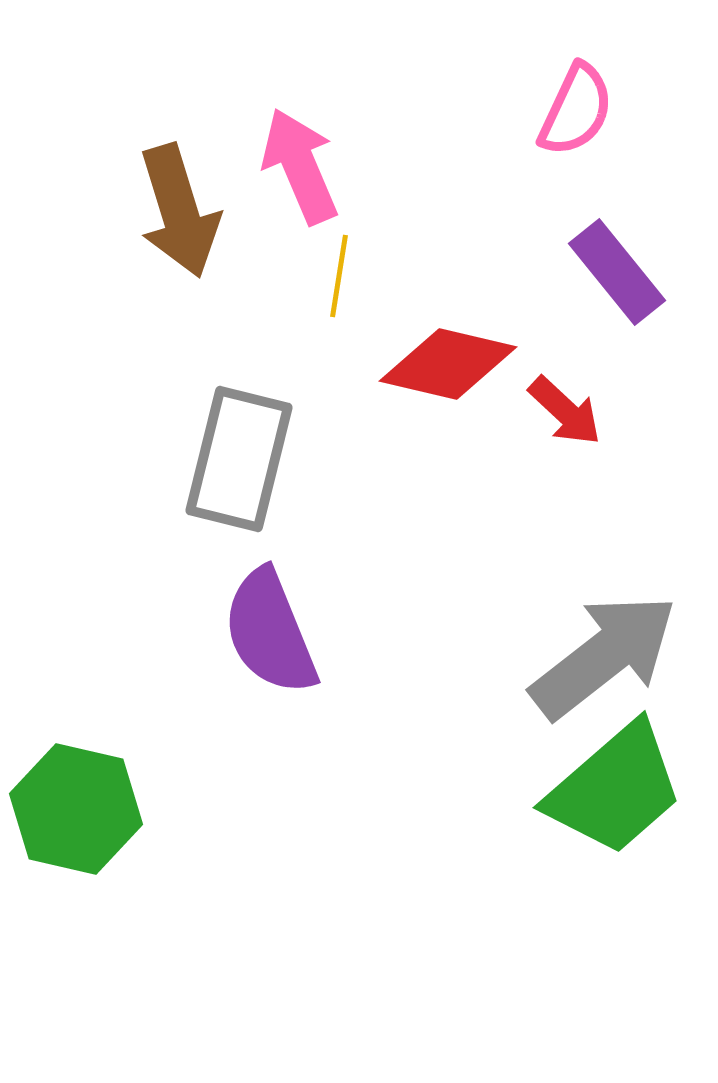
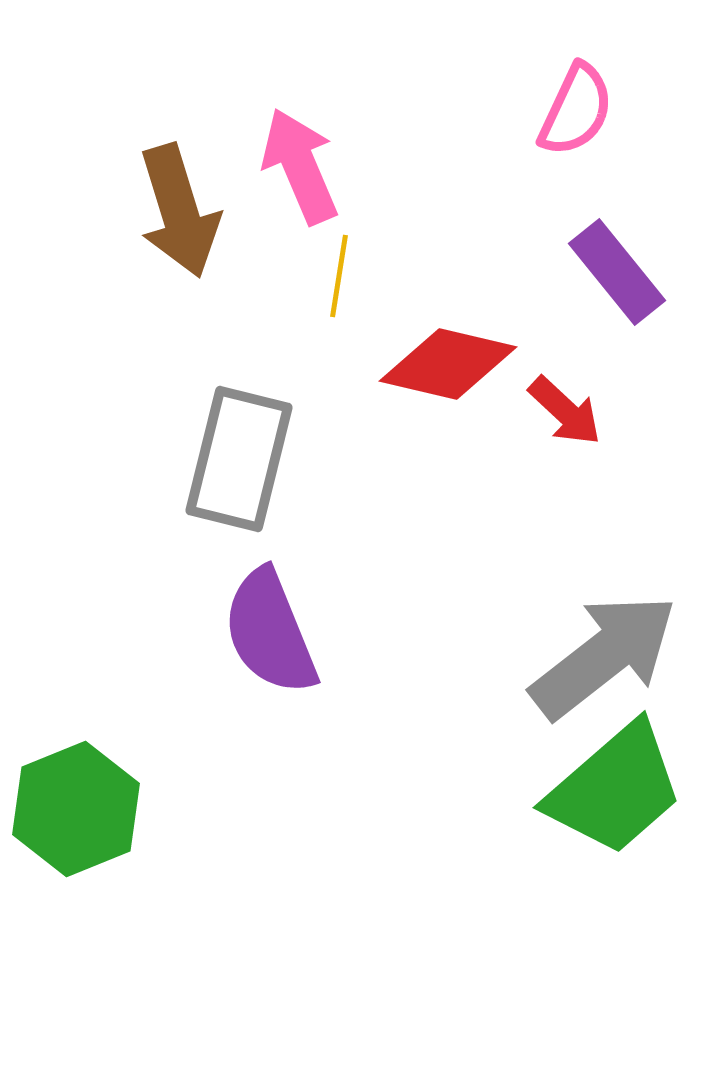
green hexagon: rotated 25 degrees clockwise
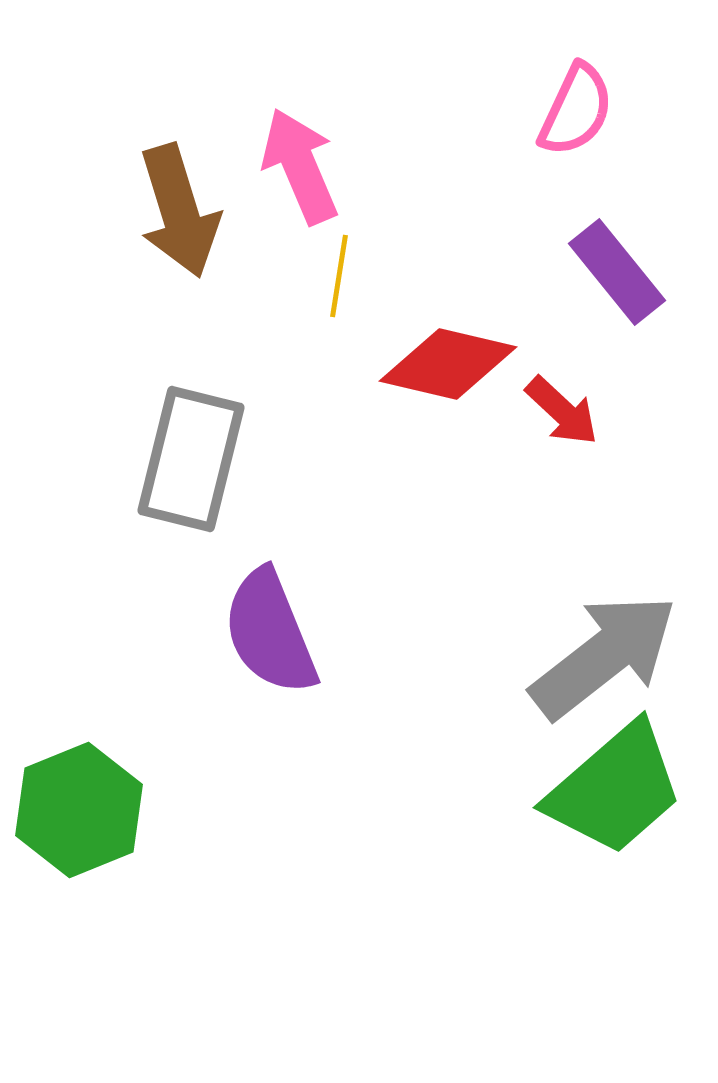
red arrow: moved 3 px left
gray rectangle: moved 48 px left
green hexagon: moved 3 px right, 1 px down
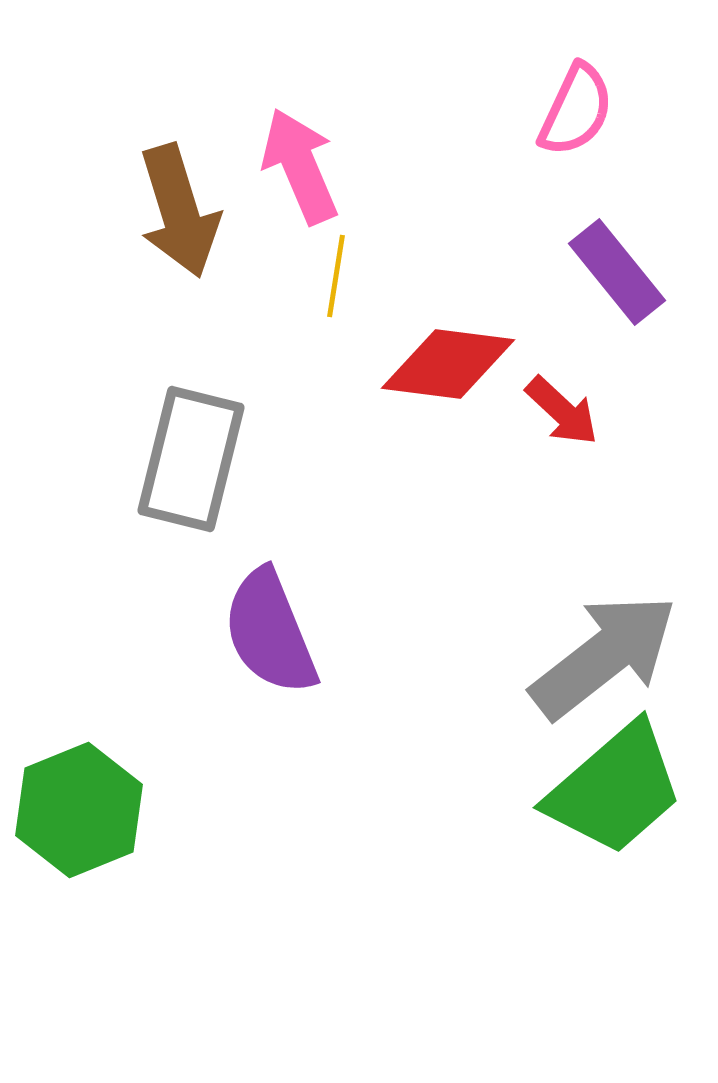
yellow line: moved 3 px left
red diamond: rotated 6 degrees counterclockwise
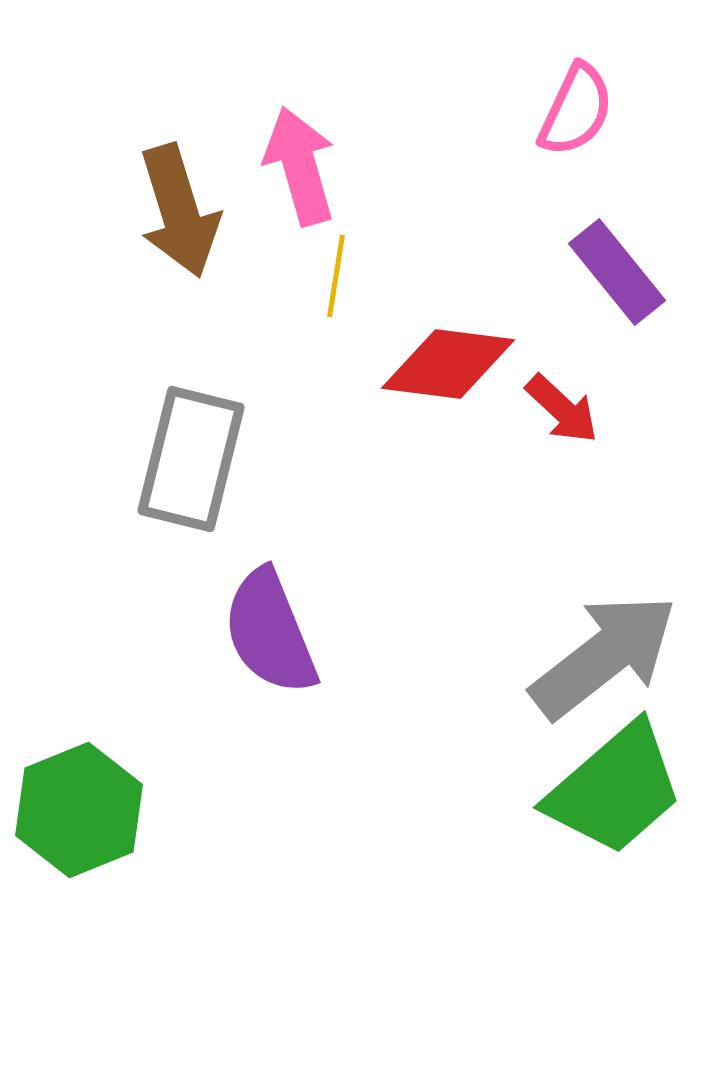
pink arrow: rotated 7 degrees clockwise
red arrow: moved 2 px up
